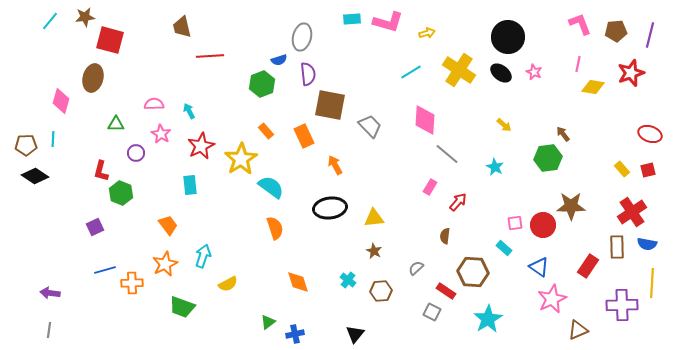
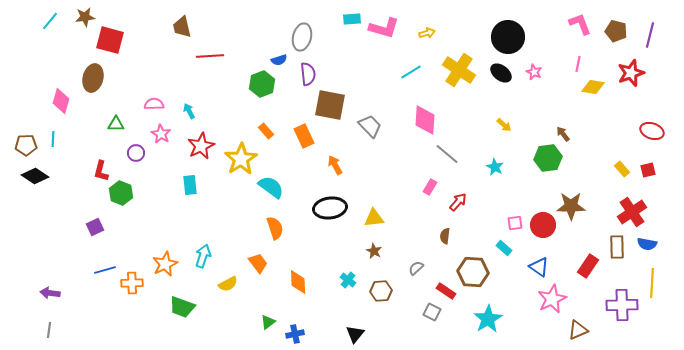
pink L-shape at (388, 22): moved 4 px left, 6 px down
brown pentagon at (616, 31): rotated 20 degrees clockwise
red ellipse at (650, 134): moved 2 px right, 3 px up
orange trapezoid at (168, 225): moved 90 px right, 38 px down
orange diamond at (298, 282): rotated 15 degrees clockwise
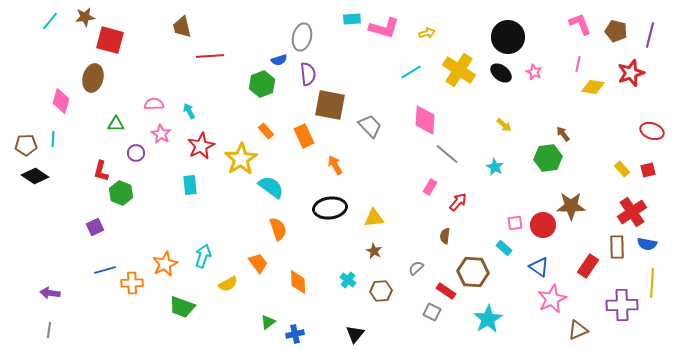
orange semicircle at (275, 228): moved 3 px right, 1 px down
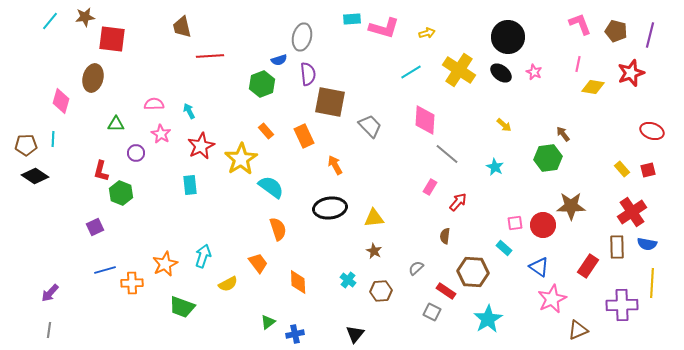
red square at (110, 40): moved 2 px right, 1 px up; rotated 8 degrees counterclockwise
brown square at (330, 105): moved 3 px up
purple arrow at (50, 293): rotated 54 degrees counterclockwise
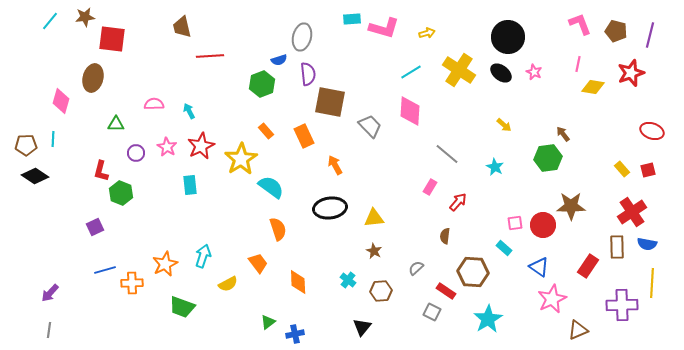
pink diamond at (425, 120): moved 15 px left, 9 px up
pink star at (161, 134): moved 6 px right, 13 px down
black triangle at (355, 334): moved 7 px right, 7 px up
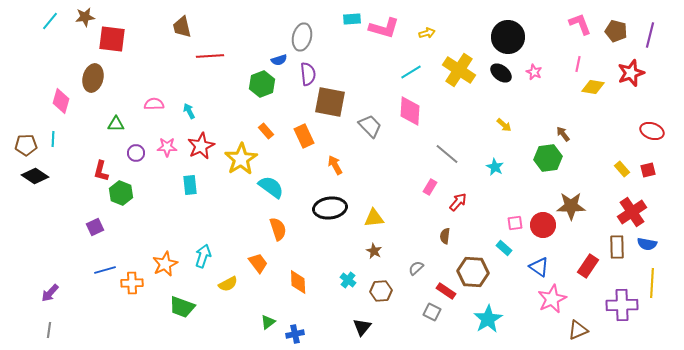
pink star at (167, 147): rotated 30 degrees counterclockwise
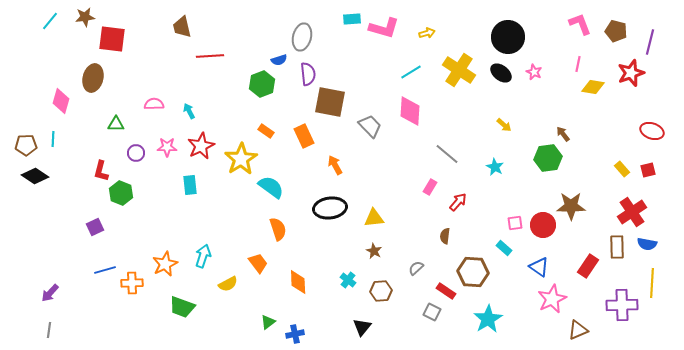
purple line at (650, 35): moved 7 px down
orange rectangle at (266, 131): rotated 14 degrees counterclockwise
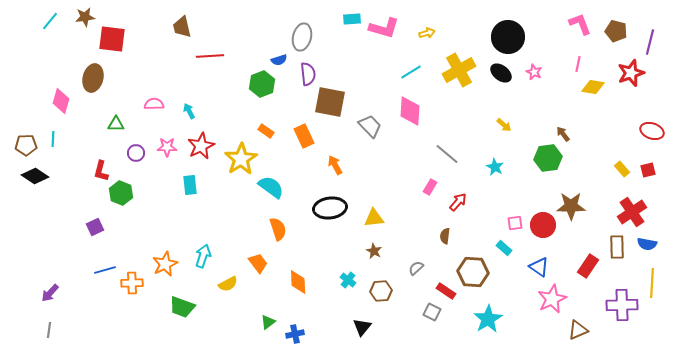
yellow cross at (459, 70): rotated 28 degrees clockwise
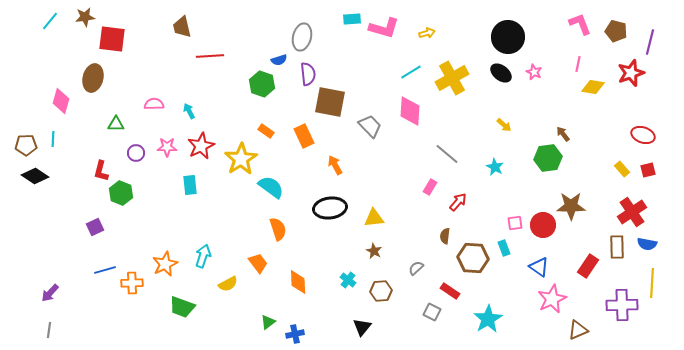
yellow cross at (459, 70): moved 7 px left, 8 px down
green hexagon at (262, 84): rotated 20 degrees counterclockwise
red ellipse at (652, 131): moved 9 px left, 4 px down
cyan rectangle at (504, 248): rotated 28 degrees clockwise
brown hexagon at (473, 272): moved 14 px up
red rectangle at (446, 291): moved 4 px right
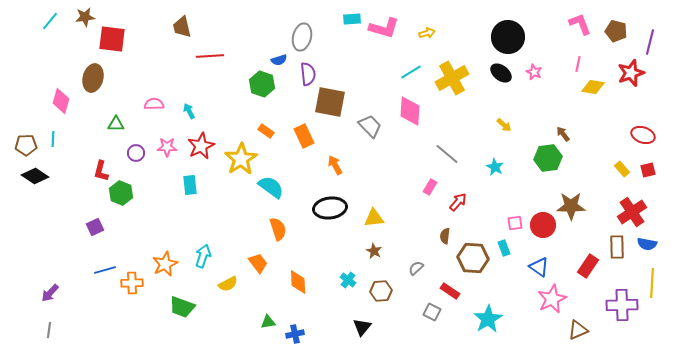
green triangle at (268, 322): rotated 28 degrees clockwise
